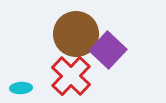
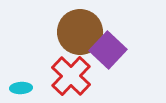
brown circle: moved 4 px right, 2 px up
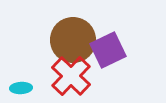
brown circle: moved 7 px left, 8 px down
purple square: rotated 21 degrees clockwise
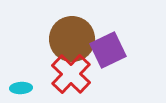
brown circle: moved 1 px left, 1 px up
red cross: moved 2 px up
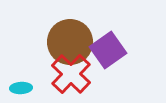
brown circle: moved 2 px left, 3 px down
purple square: rotated 9 degrees counterclockwise
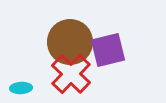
purple square: rotated 21 degrees clockwise
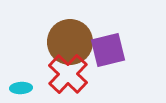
red cross: moved 3 px left
